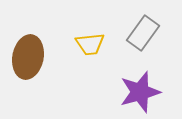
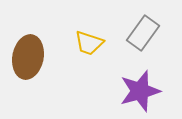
yellow trapezoid: moved 1 px left, 1 px up; rotated 24 degrees clockwise
purple star: moved 1 px up
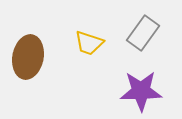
purple star: moved 1 px right; rotated 15 degrees clockwise
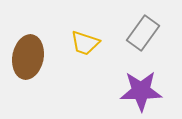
yellow trapezoid: moved 4 px left
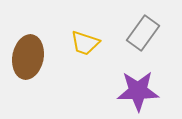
purple star: moved 3 px left
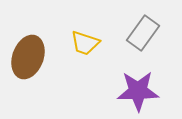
brown ellipse: rotated 9 degrees clockwise
